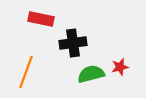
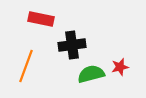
black cross: moved 1 px left, 2 px down
orange line: moved 6 px up
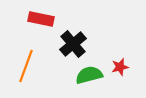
black cross: moved 1 px right, 1 px up; rotated 32 degrees counterclockwise
green semicircle: moved 2 px left, 1 px down
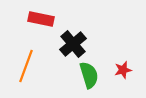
red star: moved 3 px right, 3 px down
green semicircle: rotated 88 degrees clockwise
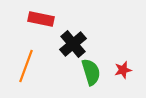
green semicircle: moved 2 px right, 3 px up
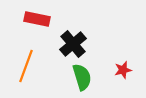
red rectangle: moved 4 px left
green semicircle: moved 9 px left, 5 px down
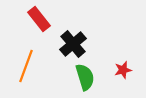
red rectangle: moved 2 px right; rotated 40 degrees clockwise
green semicircle: moved 3 px right
